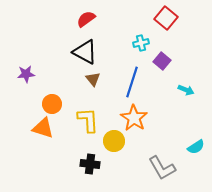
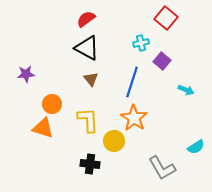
black triangle: moved 2 px right, 4 px up
brown triangle: moved 2 px left
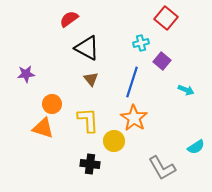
red semicircle: moved 17 px left
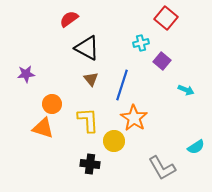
blue line: moved 10 px left, 3 px down
